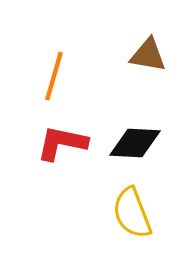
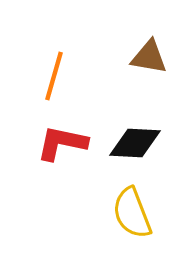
brown triangle: moved 1 px right, 2 px down
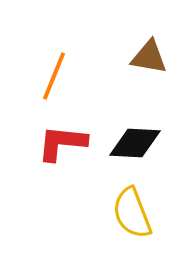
orange line: rotated 6 degrees clockwise
red L-shape: rotated 6 degrees counterclockwise
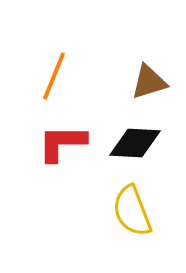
brown triangle: moved 25 px down; rotated 27 degrees counterclockwise
red L-shape: rotated 6 degrees counterclockwise
yellow semicircle: moved 2 px up
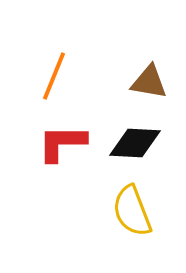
brown triangle: rotated 27 degrees clockwise
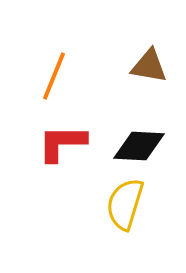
brown triangle: moved 16 px up
black diamond: moved 4 px right, 3 px down
yellow semicircle: moved 7 px left, 7 px up; rotated 38 degrees clockwise
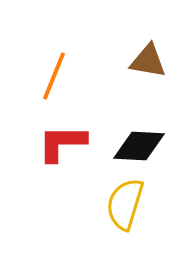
brown triangle: moved 1 px left, 5 px up
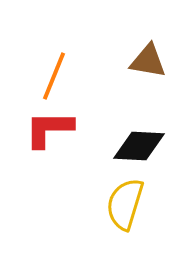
red L-shape: moved 13 px left, 14 px up
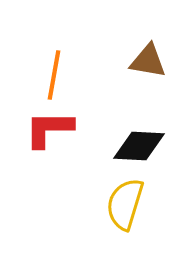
orange line: moved 1 px up; rotated 12 degrees counterclockwise
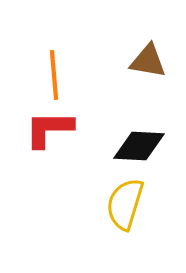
orange line: rotated 15 degrees counterclockwise
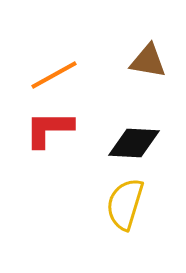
orange line: rotated 66 degrees clockwise
black diamond: moved 5 px left, 3 px up
